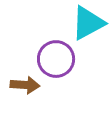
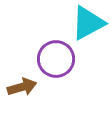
brown arrow: moved 3 px left, 2 px down; rotated 20 degrees counterclockwise
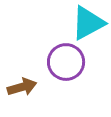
purple circle: moved 10 px right, 3 px down
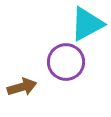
cyan triangle: moved 1 px left, 1 px down
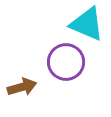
cyan triangle: rotated 51 degrees clockwise
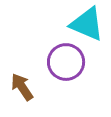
brown arrow: rotated 108 degrees counterclockwise
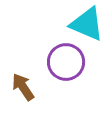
brown arrow: moved 1 px right
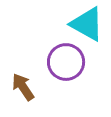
cyan triangle: rotated 6 degrees clockwise
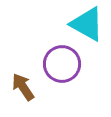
purple circle: moved 4 px left, 2 px down
